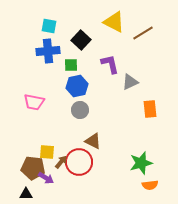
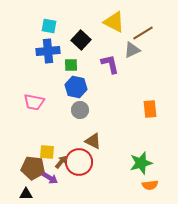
gray triangle: moved 2 px right, 32 px up
blue hexagon: moved 1 px left, 1 px down; rotated 25 degrees clockwise
purple arrow: moved 4 px right
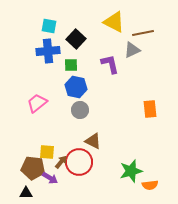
brown line: rotated 20 degrees clockwise
black square: moved 5 px left, 1 px up
pink trapezoid: moved 3 px right, 1 px down; rotated 130 degrees clockwise
green star: moved 10 px left, 8 px down
black triangle: moved 1 px up
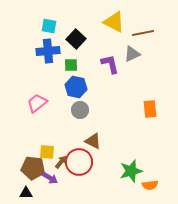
gray triangle: moved 4 px down
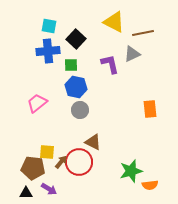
brown triangle: moved 1 px down
purple arrow: moved 1 px left, 11 px down
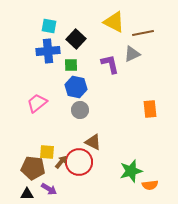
black triangle: moved 1 px right, 1 px down
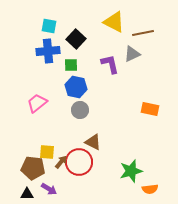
orange rectangle: rotated 72 degrees counterclockwise
orange semicircle: moved 4 px down
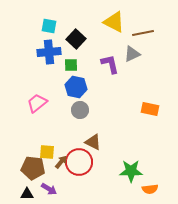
blue cross: moved 1 px right, 1 px down
green star: rotated 15 degrees clockwise
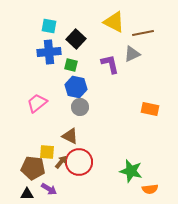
green square: rotated 16 degrees clockwise
gray circle: moved 3 px up
brown triangle: moved 23 px left, 6 px up
green star: rotated 15 degrees clockwise
